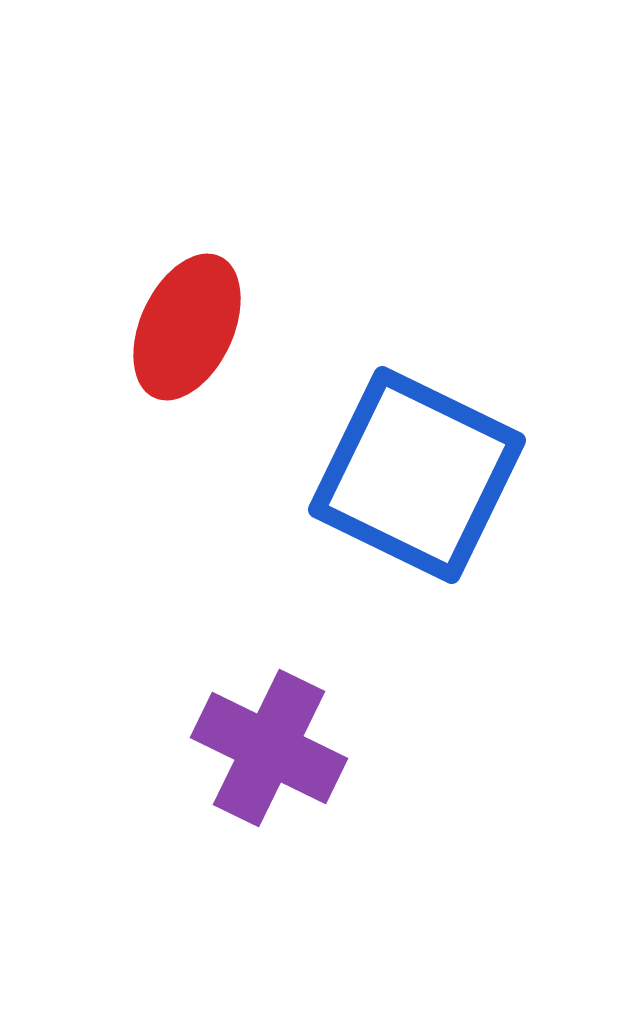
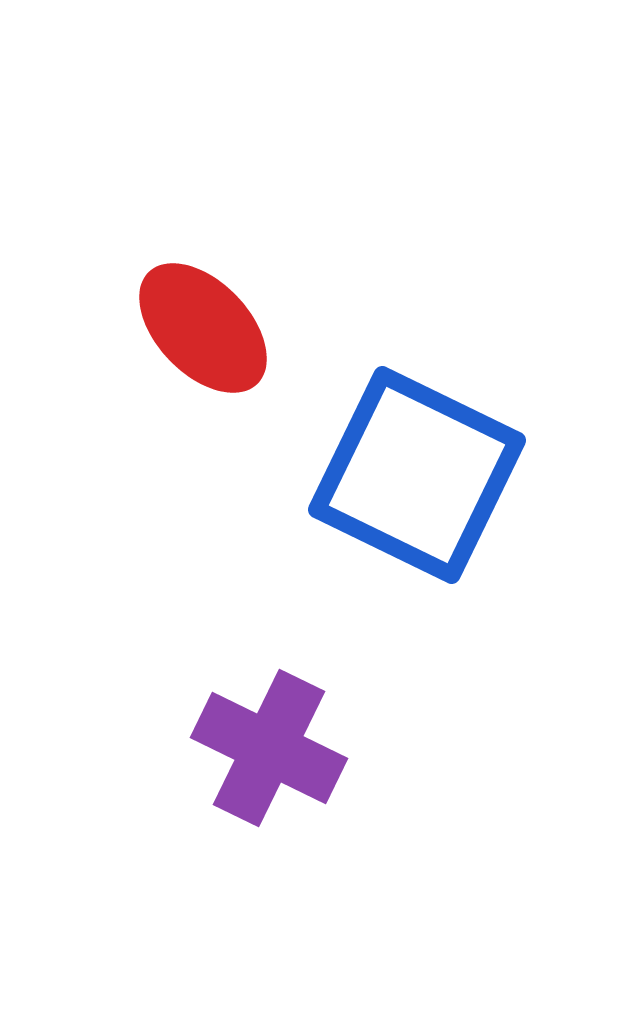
red ellipse: moved 16 px right, 1 px down; rotated 69 degrees counterclockwise
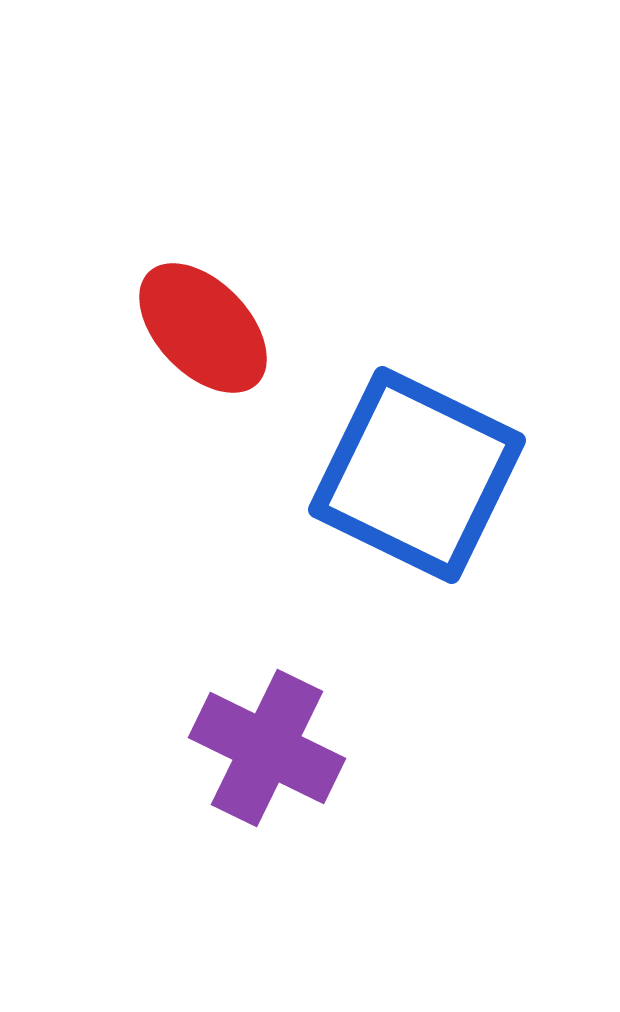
purple cross: moved 2 px left
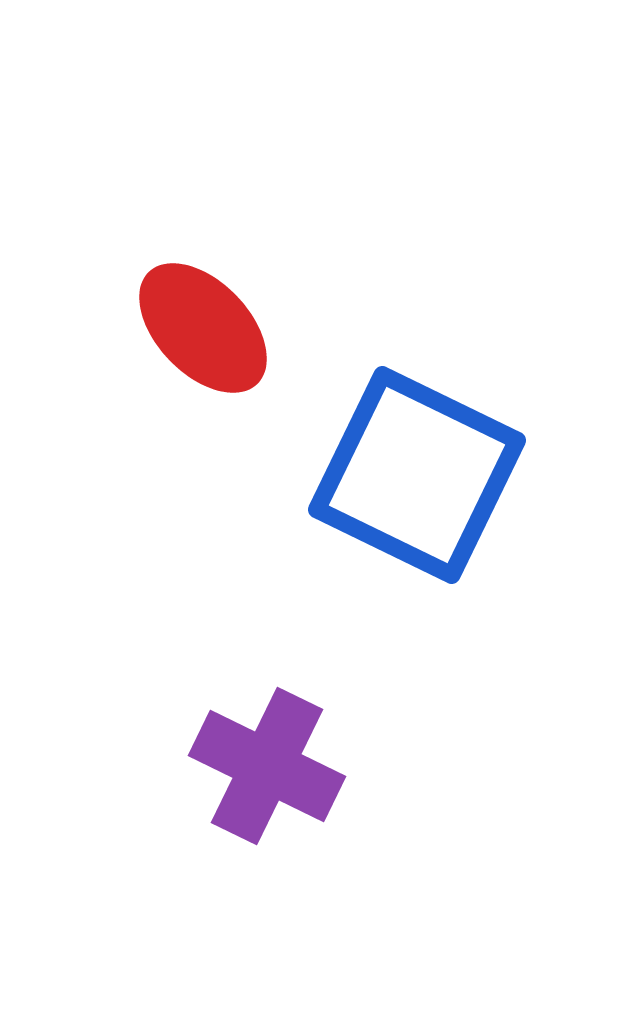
purple cross: moved 18 px down
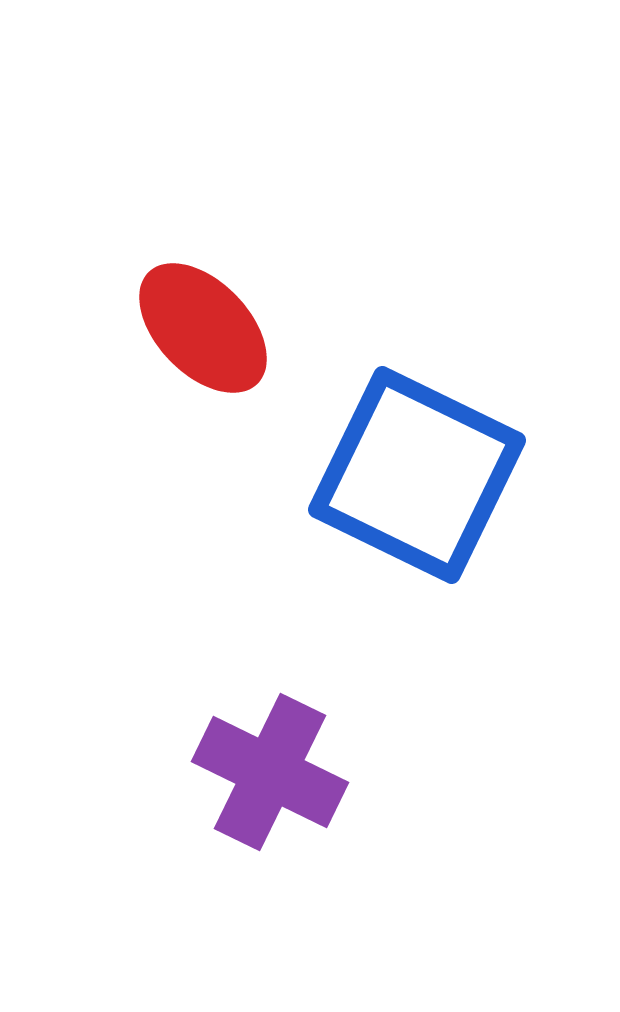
purple cross: moved 3 px right, 6 px down
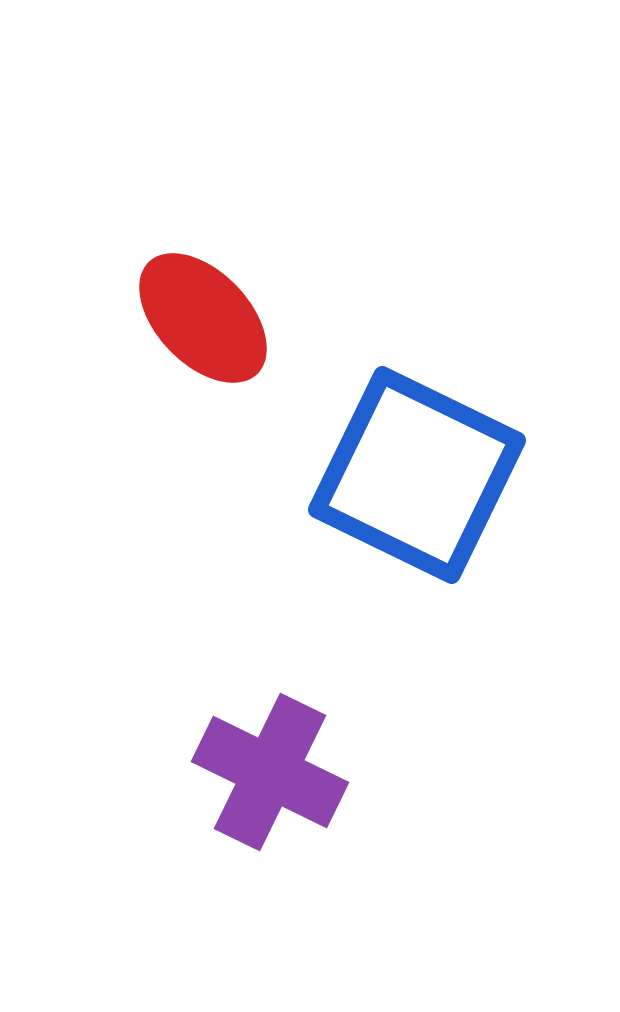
red ellipse: moved 10 px up
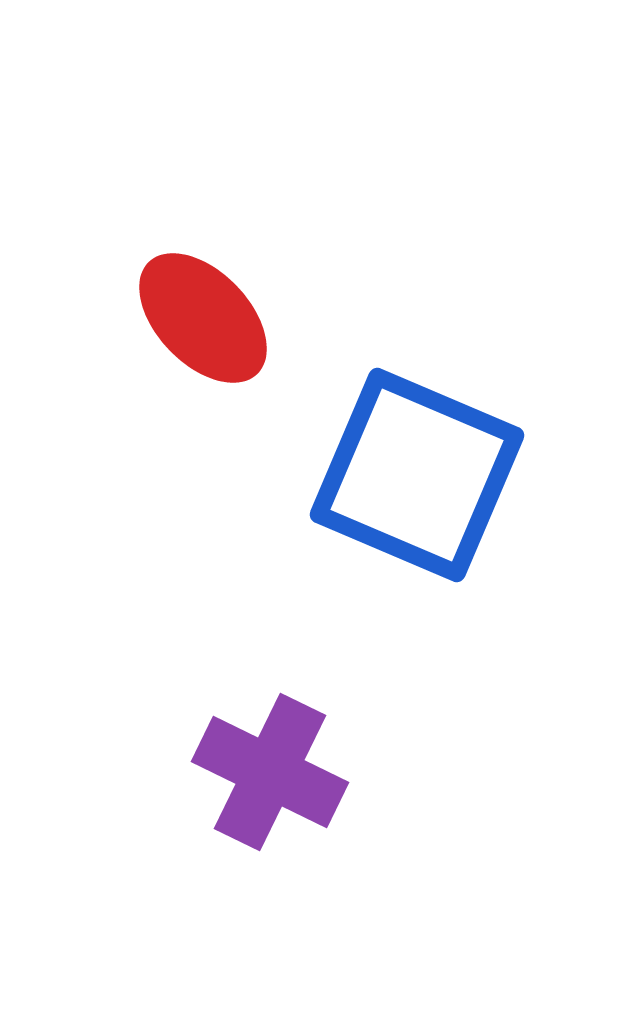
blue square: rotated 3 degrees counterclockwise
